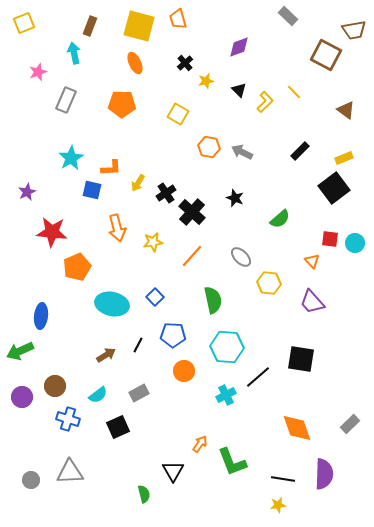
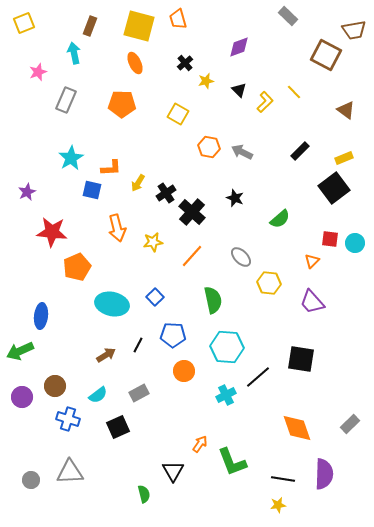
orange triangle at (312, 261): rotated 28 degrees clockwise
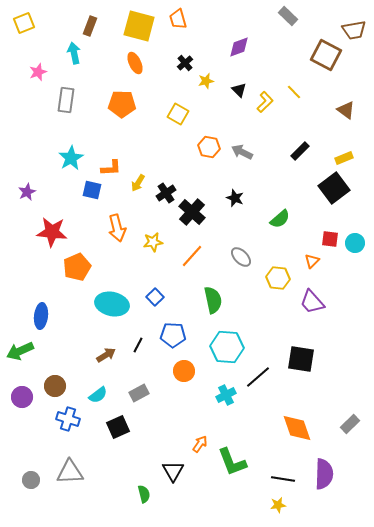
gray rectangle at (66, 100): rotated 15 degrees counterclockwise
yellow hexagon at (269, 283): moved 9 px right, 5 px up
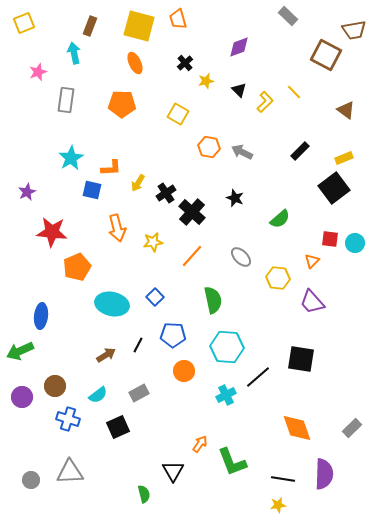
gray rectangle at (350, 424): moved 2 px right, 4 px down
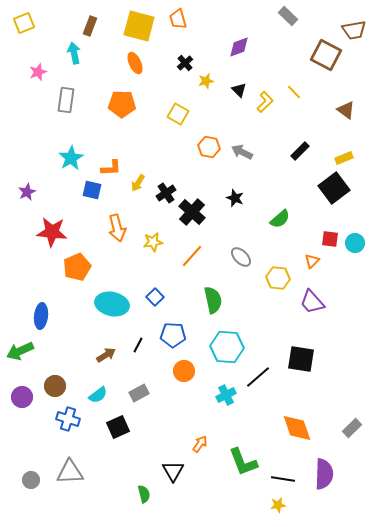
green L-shape at (232, 462): moved 11 px right
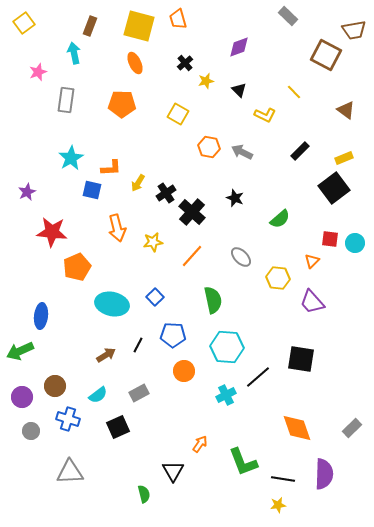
yellow square at (24, 23): rotated 15 degrees counterclockwise
yellow L-shape at (265, 102): moved 13 px down; rotated 70 degrees clockwise
gray circle at (31, 480): moved 49 px up
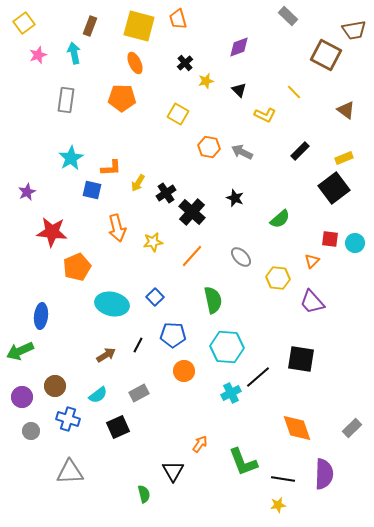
pink star at (38, 72): moved 17 px up
orange pentagon at (122, 104): moved 6 px up
cyan cross at (226, 395): moved 5 px right, 2 px up
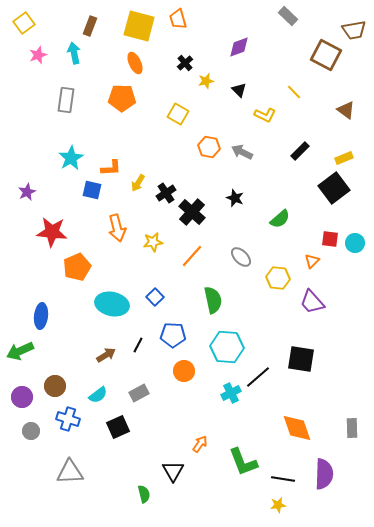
gray rectangle at (352, 428): rotated 48 degrees counterclockwise
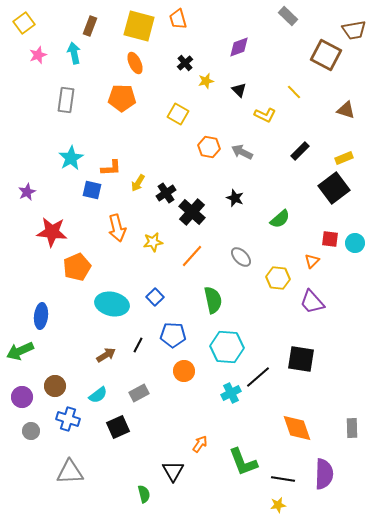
brown triangle at (346, 110): rotated 18 degrees counterclockwise
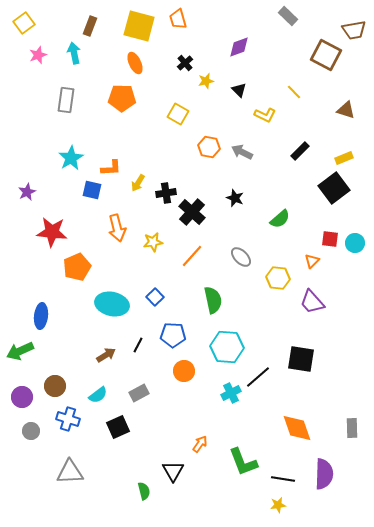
black cross at (166, 193): rotated 24 degrees clockwise
green semicircle at (144, 494): moved 3 px up
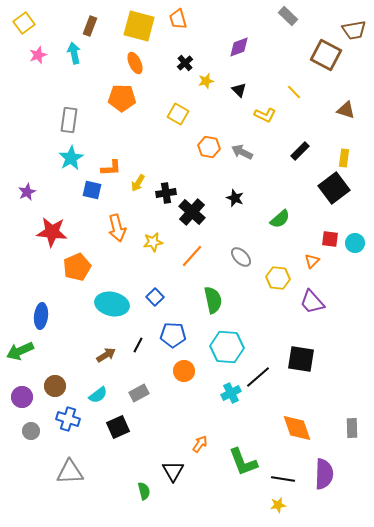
gray rectangle at (66, 100): moved 3 px right, 20 px down
yellow rectangle at (344, 158): rotated 60 degrees counterclockwise
